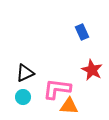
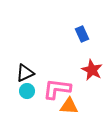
blue rectangle: moved 2 px down
cyan circle: moved 4 px right, 6 px up
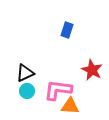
blue rectangle: moved 15 px left, 4 px up; rotated 42 degrees clockwise
pink L-shape: moved 1 px right, 1 px down
orange triangle: moved 1 px right
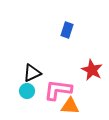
black triangle: moved 7 px right
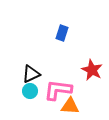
blue rectangle: moved 5 px left, 3 px down
black triangle: moved 1 px left, 1 px down
cyan circle: moved 3 px right
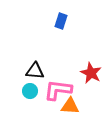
blue rectangle: moved 1 px left, 12 px up
red star: moved 1 px left, 3 px down
black triangle: moved 4 px right, 3 px up; rotated 30 degrees clockwise
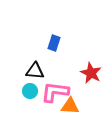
blue rectangle: moved 7 px left, 22 px down
pink L-shape: moved 3 px left, 2 px down
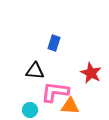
cyan circle: moved 19 px down
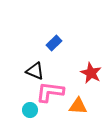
blue rectangle: rotated 28 degrees clockwise
black triangle: rotated 18 degrees clockwise
pink L-shape: moved 5 px left
orange triangle: moved 8 px right
